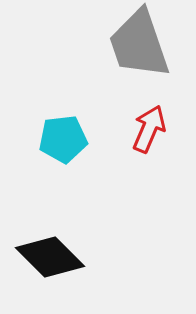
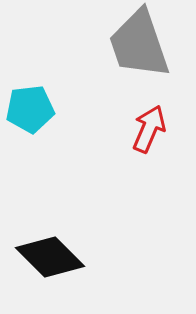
cyan pentagon: moved 33 px left, 30 px up
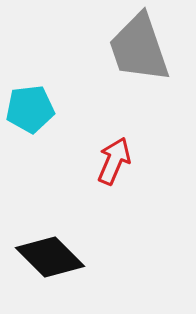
gray trapezoid: moved 4 px down
red arrow: moved 35 px left, 32 px down
